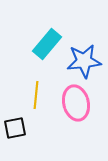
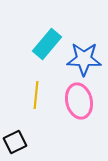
blue star: moved 2 px up; rotated 8 degrees clockwise
pink ellipse: moved 3 px right, 2 px up
black square: moved 14 px down; rotated 15 degrees counterclockwise
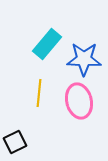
yellow line: moved 3 px right, 2 px up
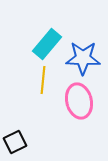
blue star: moved 1 px left, 1 px up
yellow line: moved 4 px right, 13 px up
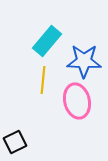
cyan rectangle: moved 3 px up
blue star: moved 1 px right, 3 px down
pink ellipse: moved 2 px left
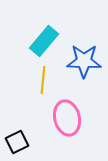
cyan rectangle: moved 3 px left
pink ellipse: moved 10 px left, 17 px down
black square: moved 2 px right
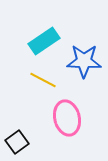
cyan rectangle: rotated 16 degrees clockwise
yellow line: rotated 68 degrees counterclockwise
black square: rotated 10 degrees counterclockwise
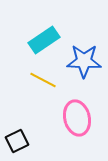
cyan rectangle: moved 1 px up
pink ellipse: moved 10 px right
black square: moved 1 px up; rotated 10 degrees clockwise
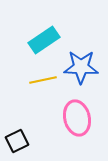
blue star: moved 3 px left, 6 px down
yellow line: rotated 40 degrees counterclockwise
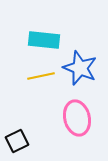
cyan rectangle: rotated 40 degrees clockwise
blue star: moved 1 px left, 1 px down; rotated 20 degrees clockwise
yellow line: moved 2 px left, 4 px up
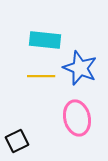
cyan rectangle: moved 1 px right
yellow line: rotated 12 degrees clockwise
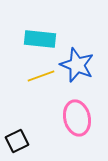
cyan rectangle: moved 5 px left, 1 px up
blue star: moved 3 px left, 3 px up
yellow line: rotated 20 degrees counterclockwise
